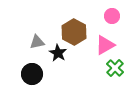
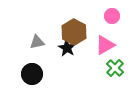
black star: moved 9 px right, 5 px up
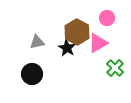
pink circle: moved 5 px left, 2 px down
brown hexagon: moved 3 px right
pink triangle: moved 7 px left, 2 px up
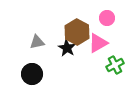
green cross: moved 3 px up; rotated 18 degrees clockwise
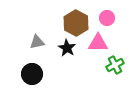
brown hexagon: moved 1 px left, 9 px up
pink triangle: rotated 30 degrees clockwise
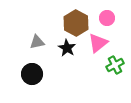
pink triangle: rotated 40 degrees counterclockwise
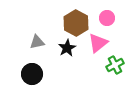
black star: rotated 12 degrees clockwise
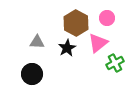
gray triangle: rotated 14 degrees clockwise
green cross: moved 2 px up
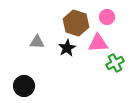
pink circle: moved 1 px up
brown hexagon: rotated 10 degrees counterclockwise
pink triangle: rotated 35 degrees clockwise
black circle: moved 8 px left, 12 px down
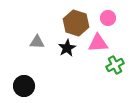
pink circle: moved 1 px right, 1 px down
green cross: moved 2 px down
